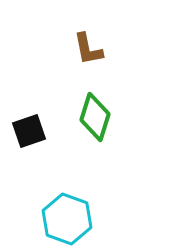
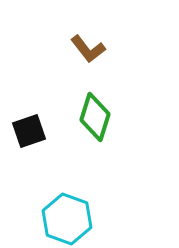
brown L-shape: rotated 27 degrees counterclockwise
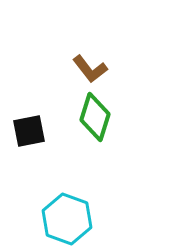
brown L-shape: moved 2 px right, 20 px down
black square: rotated 8 degrees clockwise
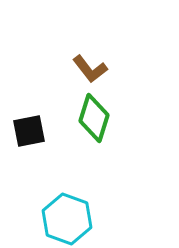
green diamond: moved 1 px left, 1 px down
